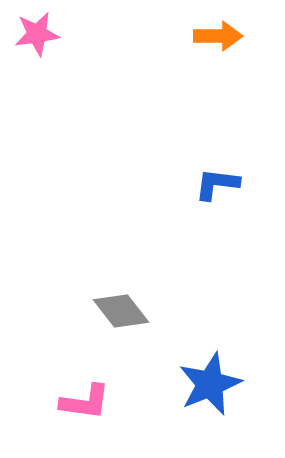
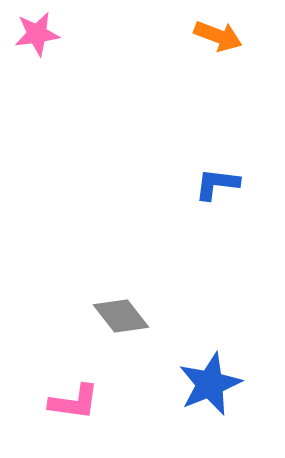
orange arrow: rotated 21 degrees clockwise
gray diamond: moved 5 px down
pink L-shape: moved 11 px left
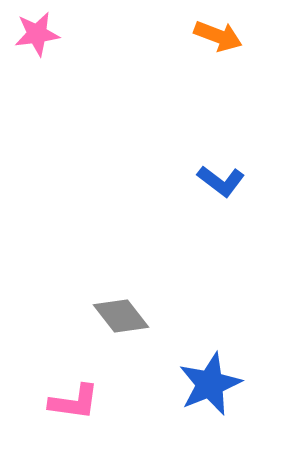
blue L-shape: moved 4 px right, 3 px up; rotated 150 degrees counterclockwise
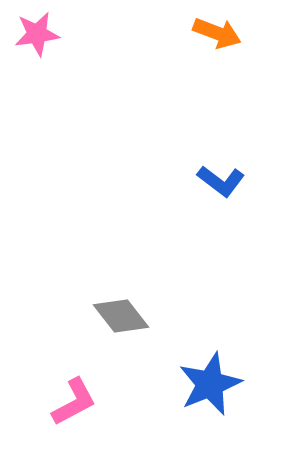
orange arrow: moved 1 px left, 3 px up
pink L-shape: rotated 36 degrees counterclockwise
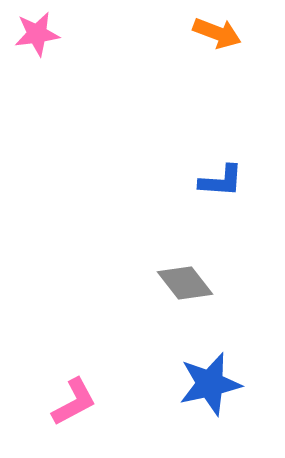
blue L-shape: rotated 33 degrees counterclockwise
gray diamond: moved 64 px right, 33 px up
blue star: rotated 10 degrees clockwise
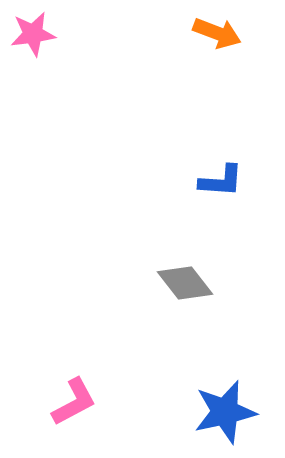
pink star: moved 4 px left
blue star: moved 15 px right, 28 px down
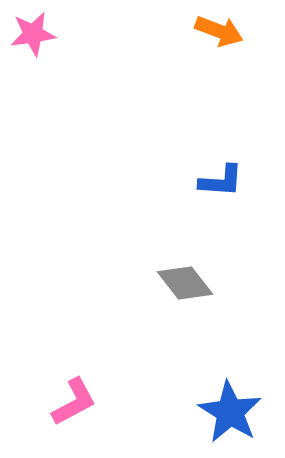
orange arrow: moved 2 px right, 2 px up
blue star: moved 5 px right; rotated 28 degrees counterclockwise
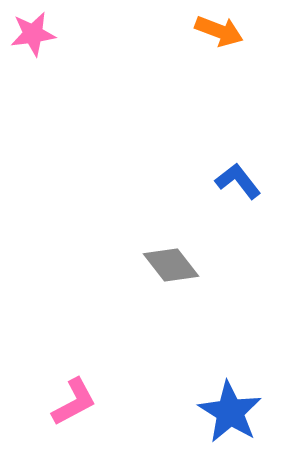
blue L-shape: moved 17 px right; rotated 132 degrees counterclockwise
gray diamond: moved 14 px left, 18 px up
